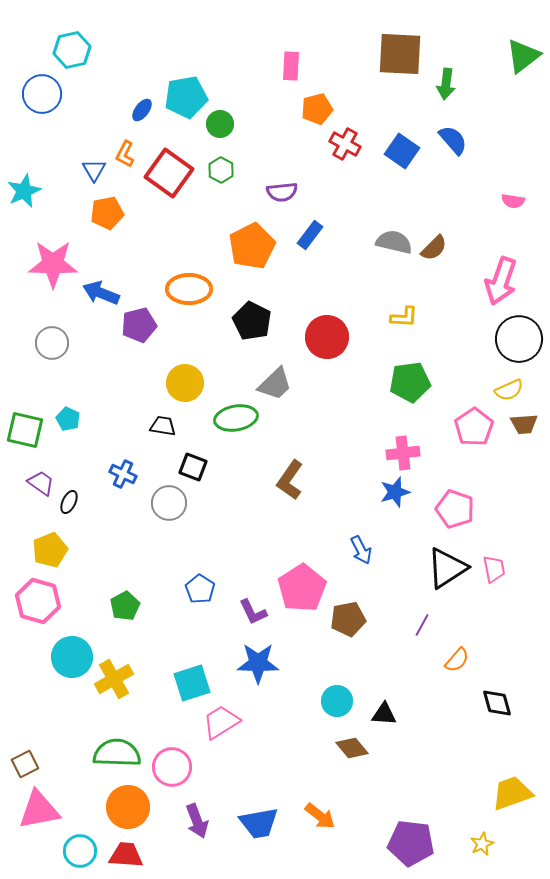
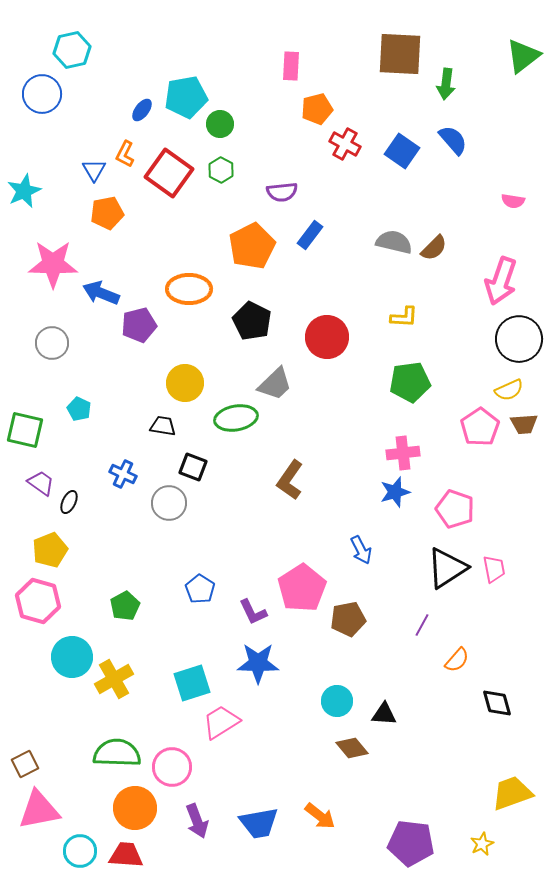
cyan pentagon at (68, 419): moved 11 px right, 10 px up
pink pentagon at (474, 427): moved 6 px right
orange circle at (128, 807): moved 7 px right, 1 px down
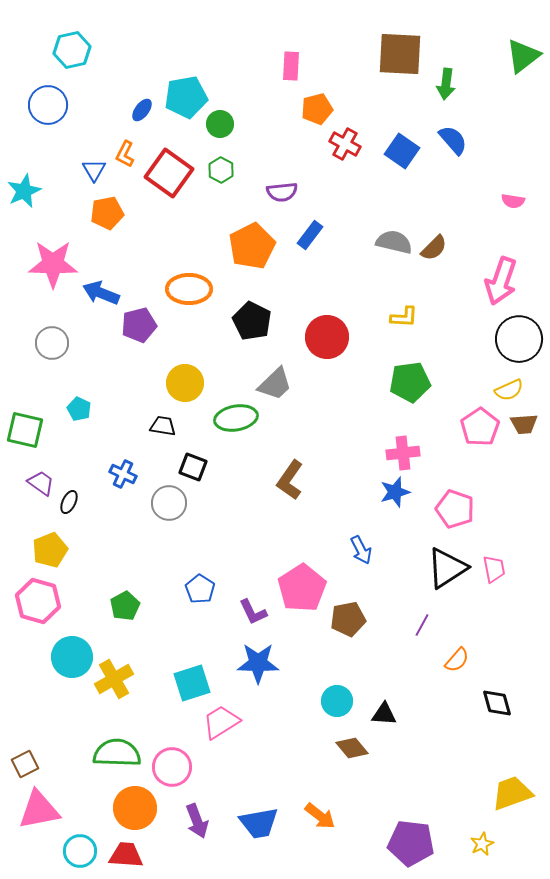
blue circle at (42, 94): moved 6 px right, 11 px down
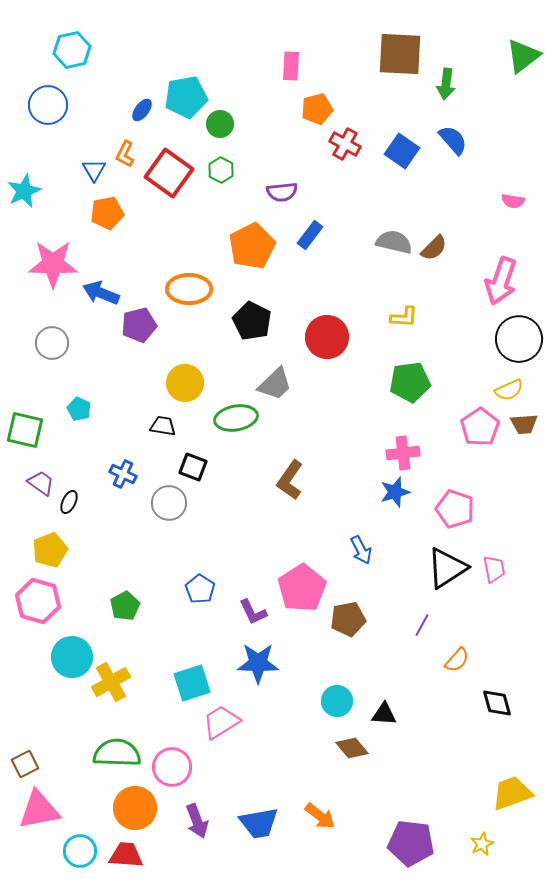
yellow cross at (114, 679): moved 3 px left, 3 px down
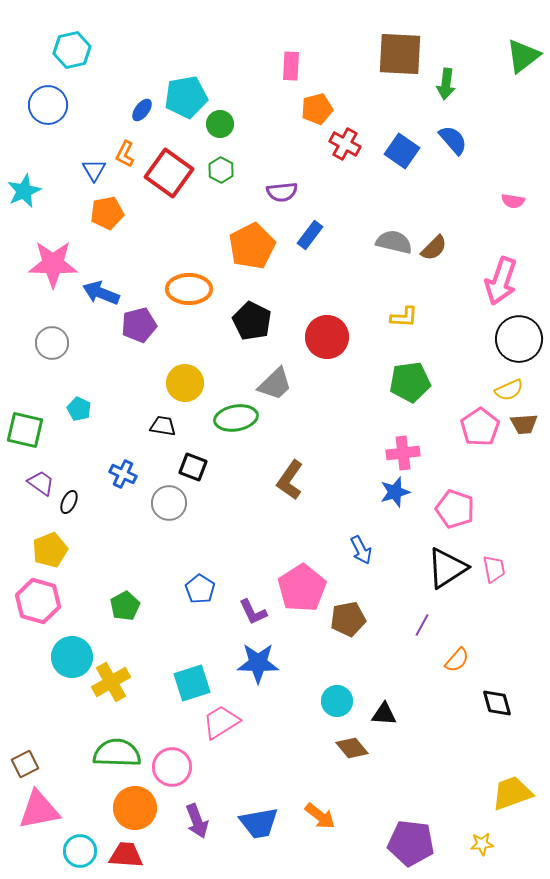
yellow star at (482, 844): rotated 20 degrees clockwise
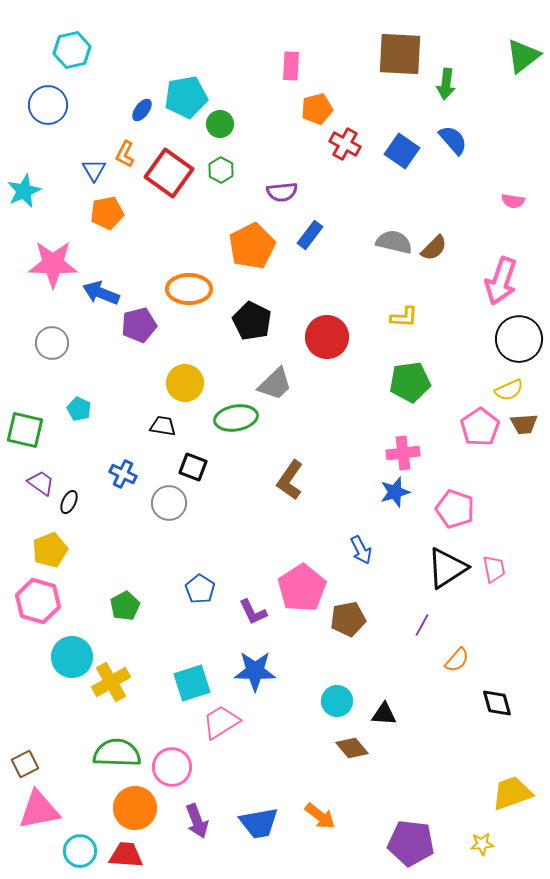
blue star at (258, 663): moved 3 px left, 8 px down
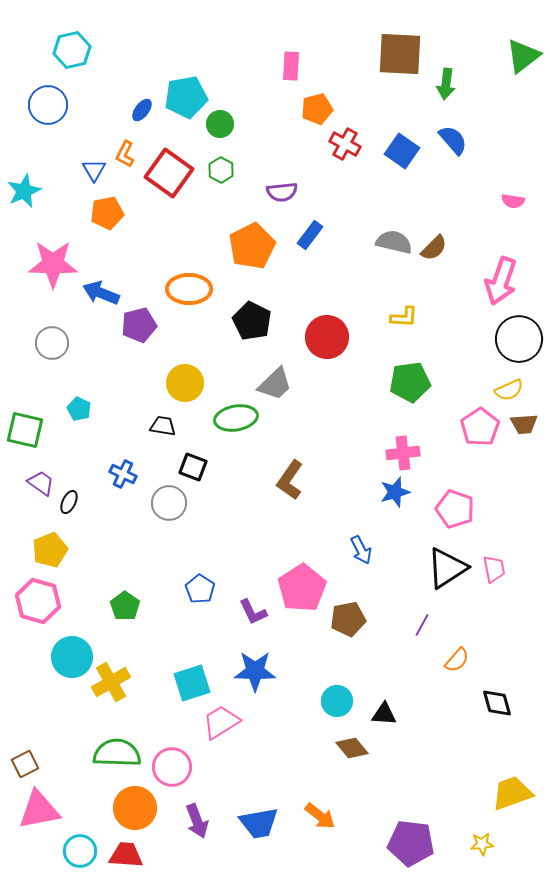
green pentagon at (125, 606): rotated 8 degrees counterclockwise
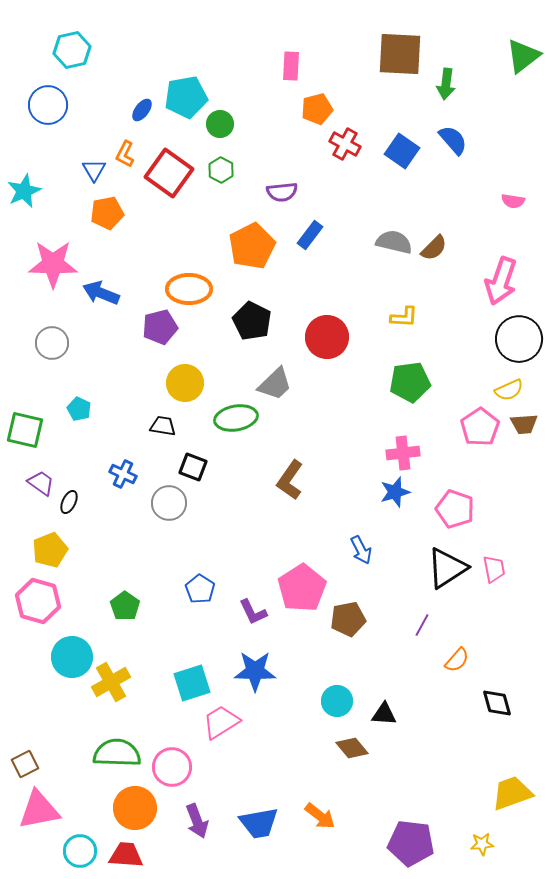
purple pentagon at (139, 325): moved 21 px right, 2 px down
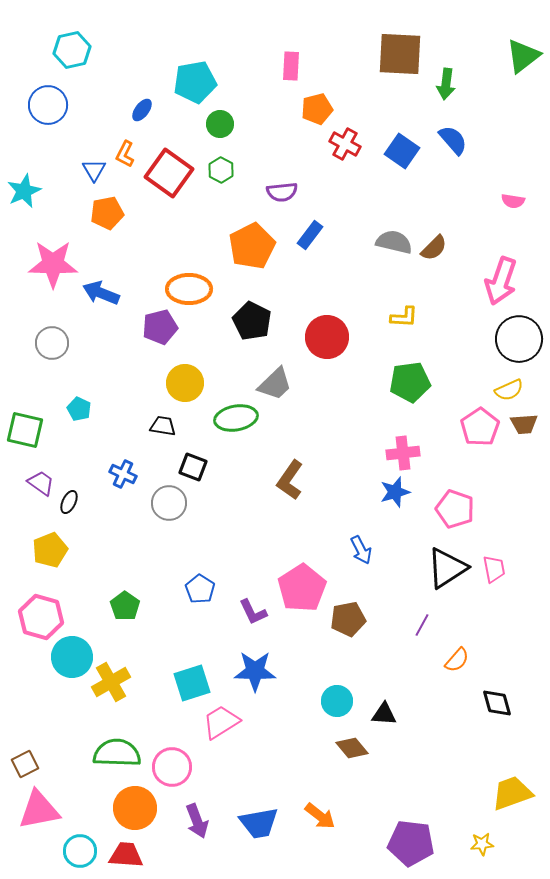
cyan pentagon at (186, 97): moved 9 px right, 15 px up
pink hexagon at (38, 601): moved 3 px right, 16 px down
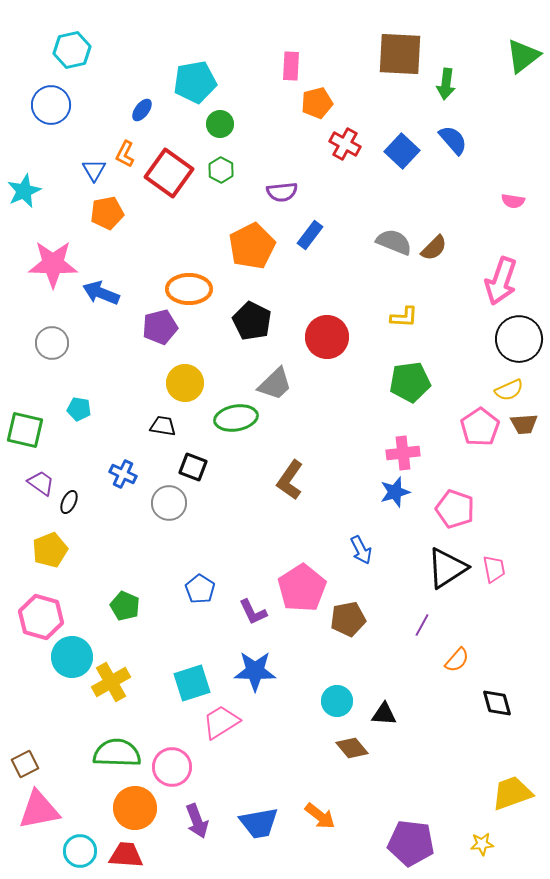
blue circle at (48, 105): moved 3 px right
orange pentagon at (317, 109): moved 6 px up
blue square at (402, 151): rotated 8 degrees clockwise
gray semicircle at (394, 242): rotated 9 degrees clockwise
cyan pentagon at (79, 409): rotated 15 degrees counterclockwise
green pentagon at (125, 606): rotated 12 degrees counterclockwise
